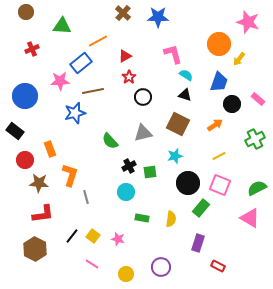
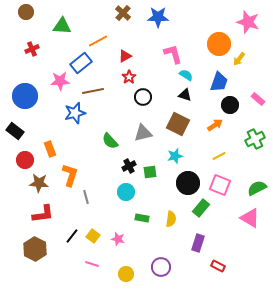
black circle at (232, 104): moved 2 px left, 1 px down
pink line at (92, 264): rotated 16 degrees counterclockwise
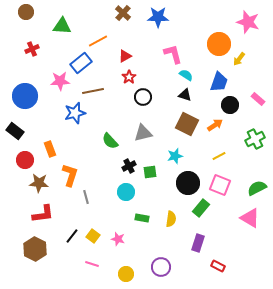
brown square at (178, 124): moved 9 px right
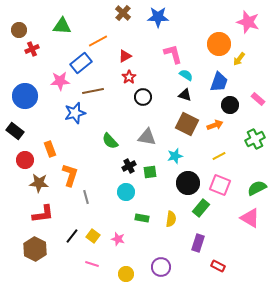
brown circle at (26, 12): moved 7 px left, 18 px down
orange arrow at (215, 125): rotated 14 degrees clockwise
gray triangle at (143, 133): moved 4 px right, 4 px down; rotated 24 degrees clockwise
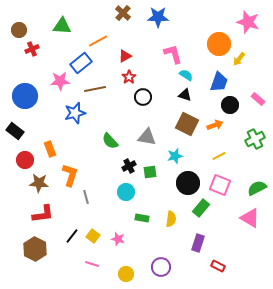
brown line at (93, 91): moved 2 px right, 2 px up
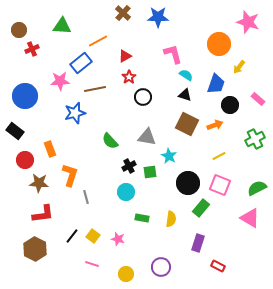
yellow arrow at (239, 59): moved 8 px down
blue trapezoid at (219, 82): moved 3 px left, 2 px down
cyan star at (175, 156): moved 6 px left; rotated 28 degrees counterclockwise
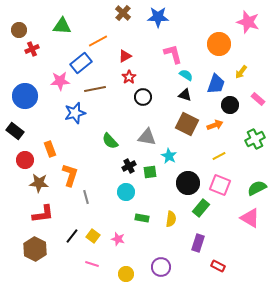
yellow arrow at (239, 67): moved 2 px right, 5 px down
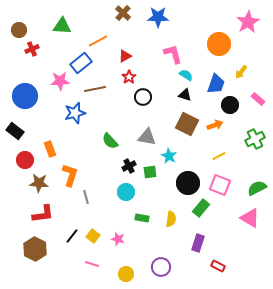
pink star at (248, 22): rotated 25 degrees clockwise
